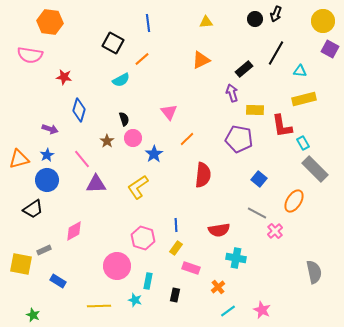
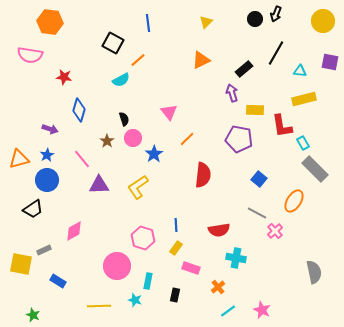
yellow triangle at (206, 22): rotated 40 degrees counterclockwise
purple square at (330, 49): moved 13 px down; rotated 18 degrees counterclockwise
orange line at (142, 59): moved 4 px left, 1 px down
purple triangle at (96, 184): moved 3 px right, 1 px down
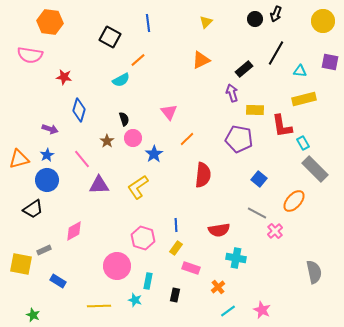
black square at (113, 43): moved 3 px left, 6 px up
orange ellipse at (294, 201): rotated 10 degrees clockwise
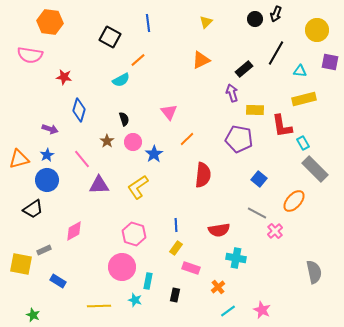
yellow circle at (323, 21): moved 6 px left, 9 px down
pink circle at (133, 138): moved 4 px down
pink hexagon at (143, 238): moved 9 px left, 4 px up
pink circle at (117, 266): moved 5 px right, 1 px down
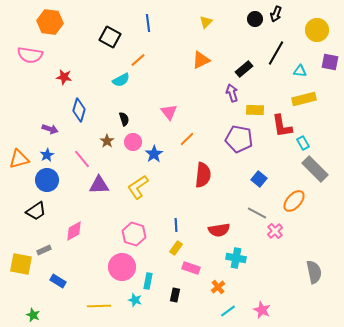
black trapezoid at (33, 209): moved 3 px right, 2 px down
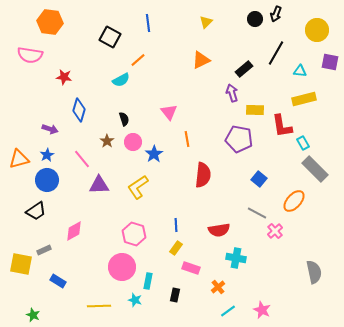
orange line at (187, 139): rotated 56 degrees counterclockwise
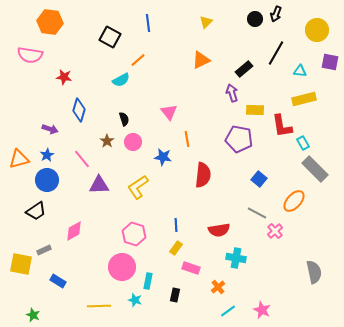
blue star at (154, 154): moved 9 px right, 3 px down; rotated 30 degrees counterclockwise
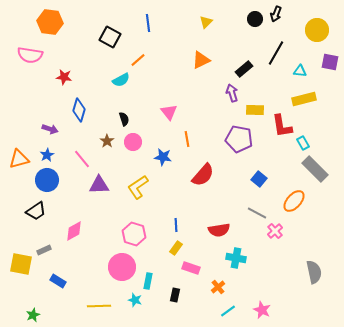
red semicircle at (203, 175): rotated 35 degrees clockwise
green star at (33, 315): rotated 24 degrees clockwise
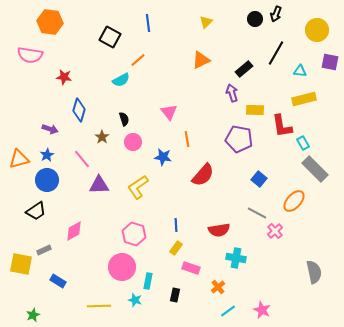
brown star at (107, 141): moved 5 px left, 4 px up
